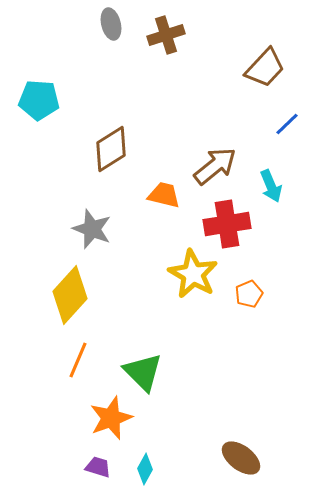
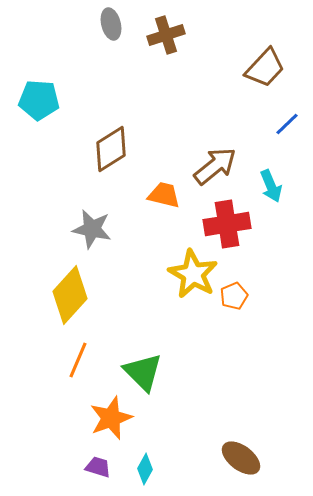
gray star: rotated 9 degrees counterclockwise
orange pentagon: moved 15 px left, 2 px down
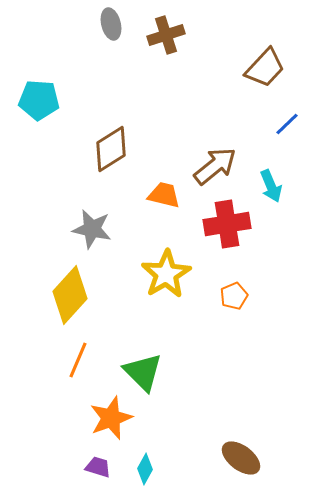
yellow star: moved 27 px left; rotated 12 degrees clockwise
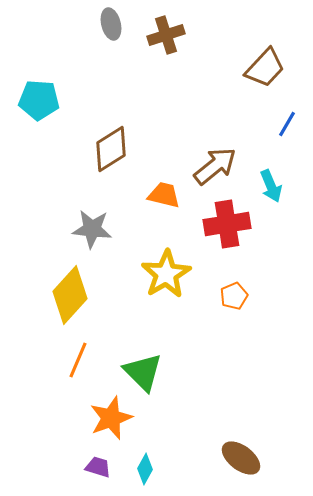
blue line: rotated 16 degrees counterclockwise
gray star: rotated 6 degrees counterclockwise
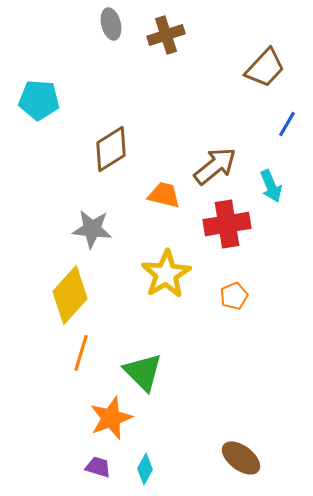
orange line: moved 3 px right, 7 px up; rotated 6 degrees counterclockwise
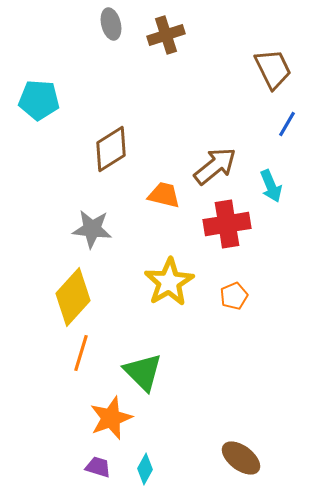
brown trapezoid: moved 8 px right, 1 px down; rotated 69 degrees counterclockwise
yellow star: moved 3 px right, 8 px down
yellow diamond: moved 3 px right, 2 px down
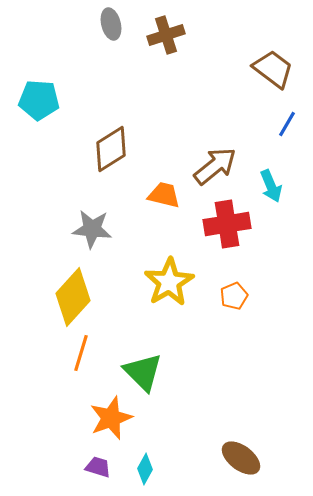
brown trapezoid: rotated 27 degrees counterclockwise
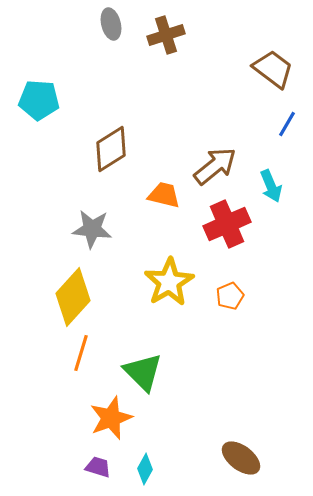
red cross: rotated 15 degrees counterclockwise
orange pentagon: moved 4 px left
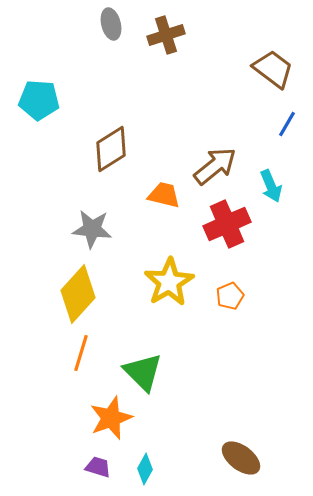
yellow diamond: moved 5 px right, 3 px up
